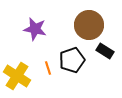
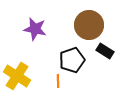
orange line: moved 10 px right, 13 px down; rotated 16 degrees clockwise
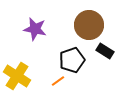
orange line: rotated 56 degrees clockwise
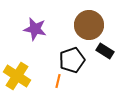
orange line: rotated 40 degrees counterclockwise
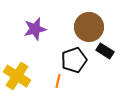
brown circle: moved 2 px down
purple star: rotated 25 degrees counterclockwise
black pentagon: moved 2 px right
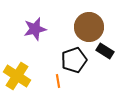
orange line: rotated 24 degrees counterclockwise
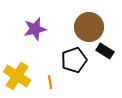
orange line: moved 8 px left, 1 px down
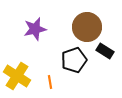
brown circle: moved 2 px left
